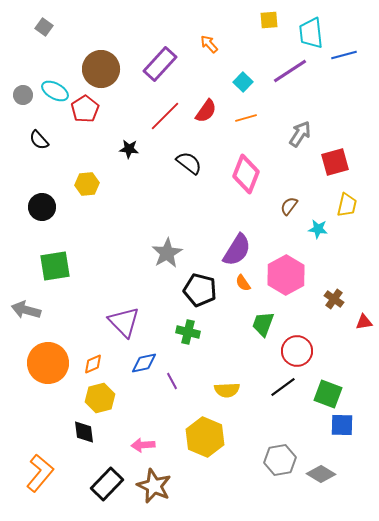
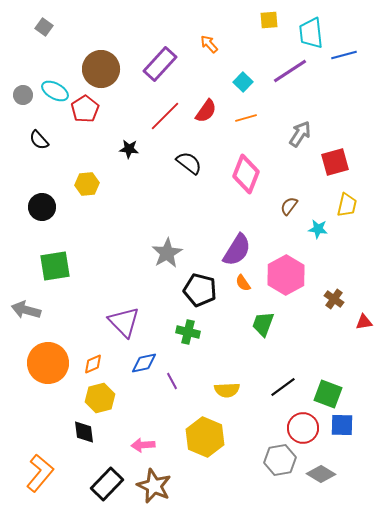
red circle at (297, 351): moved 6 px right, 77 px down
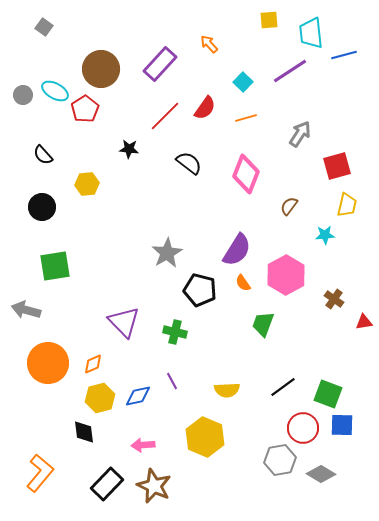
red semicircle at (206, 111): moved 1 px left, 3 px up
black semicircle at (39, 140): moved 4 px right, 15 px down
red square at (335, 162): moved 2 px right, 4 px down
cyan star at (318, 229): moved 7 px right, 6 px down; rotated 12 degrees counterclockwise
green cross at (188, 332): moved 13 px left
blue diamond at (144, 363): moved 6 px left, 33 px down
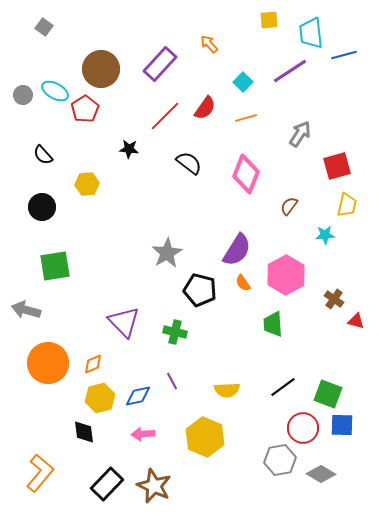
red triangle at (364, 322): moved 8 px left, 1 px up; rotated 24 degrees clockwise
green trapezoid at (263, 324): moved 10 px right; rotated 24 degrees counterclockwise
pink arrow at (143, 445): moved 11 px up
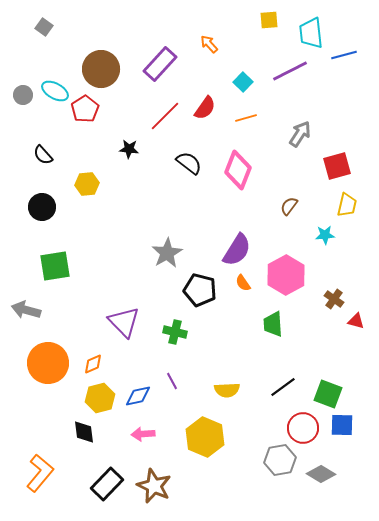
purple line at (290, 71): rotated 6 degrees clockwise
pink diamond at (246, 174): moved 8 px left, 4 px up
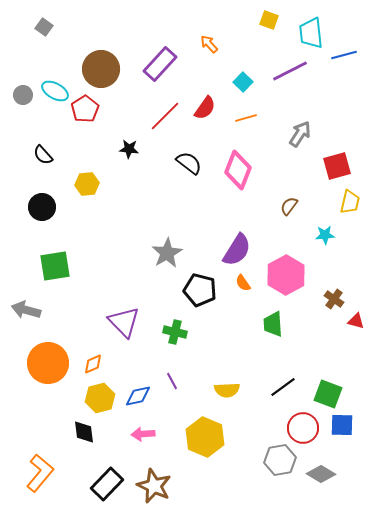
yellow square at (269, 20): rotated 24 degrees clockwise
yellow trapezoid at (347, 205): moved 3 px right, 3 px up
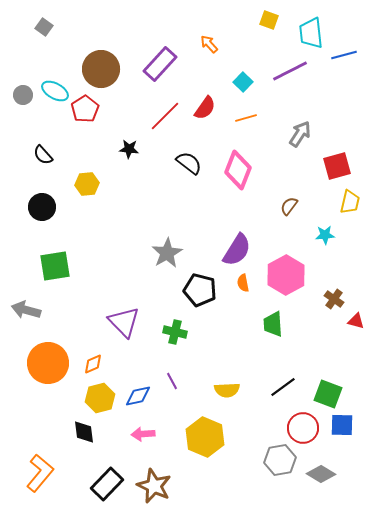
orange semicircle at (243, 283): rotated 24 degrees clockwise
